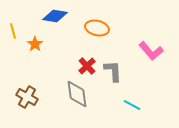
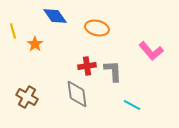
blue diamond: rotated 45 degrees clockwise
red cross: rotated 36 degrees clockwise
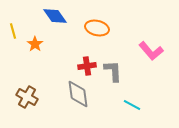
gray diamond: moved 1 px right
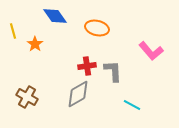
gray diamond: rotated 68 degrees clockwise
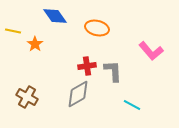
yellow line: rotated 63 degrees counterclockwise
